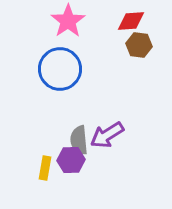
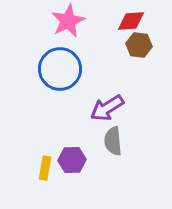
pink star: rotated 8 degrees clockwise
purple arrow: moved 27 px up
gray semicircle: moved 34 px right, 1 px down
purple hexagon: moved 1 px right
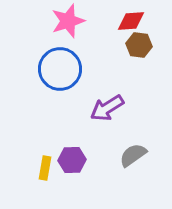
pink star: rotated 8 degrees clockwise
gray semicircle: moved 20 px right, 14 px down; rotated 60 degrees clockwise
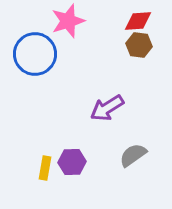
red diamond: moved 7 px right
blue circle: moved 25 px left, 15 px up
purple hexagon: moved 2 px down
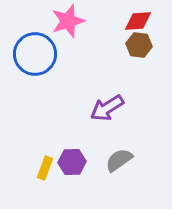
gray semicircle: moved 14 px left, 5 px down
yellow rectangle: rotated 10 degrees clockwise
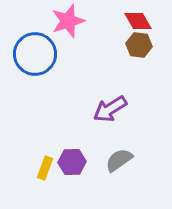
red diamond: rotated 64 degrees clockwise
purple arrow: moved 3 px right, 1 px down
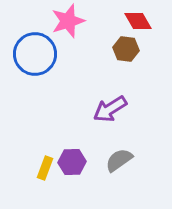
brown hexagon: moved 13 px left, 4 px down
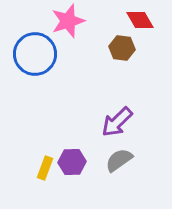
red diamond: moved 2 px right, 1 px up
brown hexagon: moved 4 px left, 1 px up
purple arrow: moved 7 px right, 13 px down; rotated 12 degrees counterclockwise
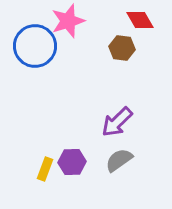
blue circle: moved 8 px up
yellow rectangle: moved 1 px down
